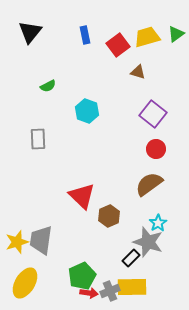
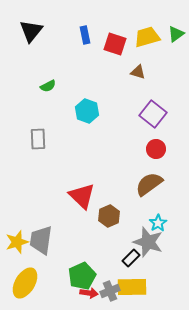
black triangle: moved 1 px right, 1 px up
red square: moved 3 px left, 1 px up; rotated 35 degrees counterclockwise
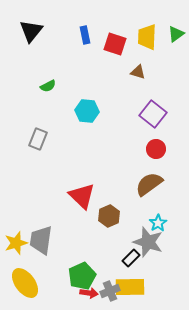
yellow trapezoid: rotated 72 degrees counterclockwise
cyan hexagon: rotated 15 degrees counterclockwise
gray rectangle: rotated 25 degrees clockwise
yellow star: moved 1 px left, 1 px down
yellow ellipse: rotated 68 degrees counterclockwise
yellow rectangle: moved 2 px left
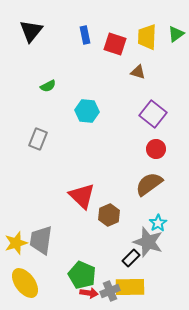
brown hexagon: moved 1 px up
green pentagon: moved 1 px up; rotated 24 degrees counterclockwise
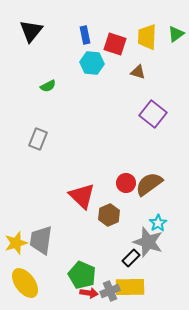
cyan hexagon: moved 5 px right, 48 px up
red circle: moved 30 px left, 34 px down
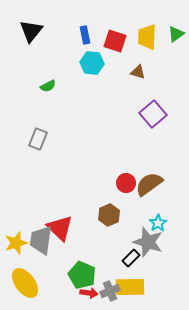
red square: moved 3 px up
purple square: rotated 12 degrees clockwise
red triangle: moved 22 px left, 32 px down
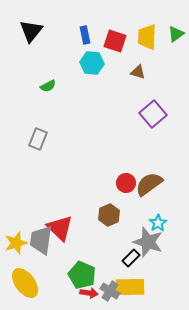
gray cross: rotated 36 degrees counterclockwise
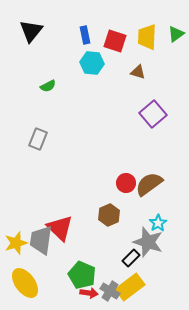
yellow rectangle: rotated 36 degrees counterclockwise
